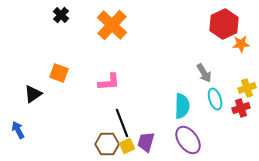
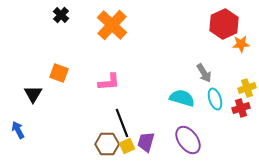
black triangle: rotated 24 degrees counterclockwise
cyan semicircle: moved 8 px up; rotated 75 degrees counterclockwise
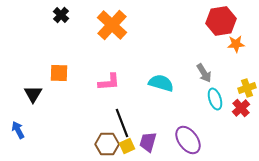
red hexagon: moved 3 px left, 3 px up; rotated 16 degrees clockwise
orange star: moved 5 px left
orange square: rotated 18 degrees counterclockwise
cyan semicircle: moved 21 px left, 15 px up
red cross: rotated 24 degrees counterclockwise
purple trapezoid: moved 2 px right
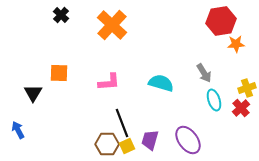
black triangle: moved 1 px up
cyan ellipse: moved 1 px left, 1 px down
purple trapezoid: moved 2 px right, 2 px up
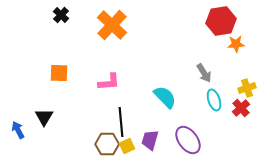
cyan semicircle: moved 4 px right, 14 px down; rotated 30 degrees clockwise
black triangle: moved 11 px right, 24 px down
black line: moved 1 px left, 1 px up; rotated 16 degrees clockwise
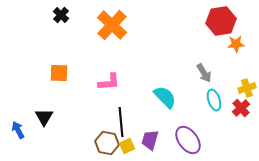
brown hexagon: moved 1 px up; rotated 10 degrees clockwise
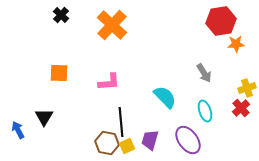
cyan ellipse: moved 9 px left, 11 px down
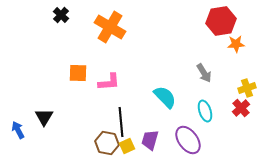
orange cross: moved 2 px left, 2 px down; rotated 12 degrees counterclockwise
orange square: moved 19 px right
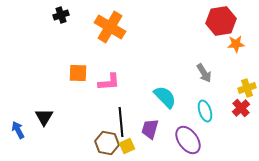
black cross: rotated 28 degrees clockwise
purple trapezoid: moved 11 px up
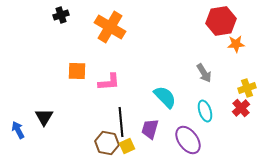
orange square: moved 1 px left, 2 px up
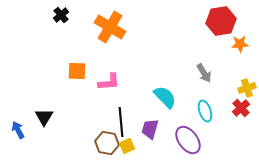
black cross: rotated 21 degrees counterclockwise
orange star: moved 4 px right
